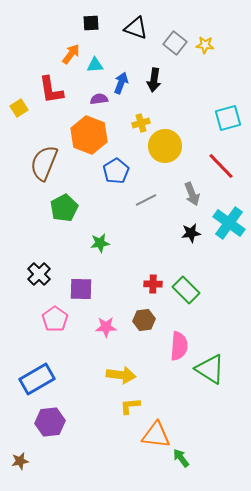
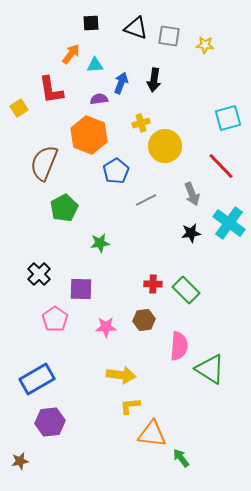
gray square: moved 6 px left, 7 px up; rotated 30 degrees counterclockwise
orange triangle: moved 4 px left, 1 px up
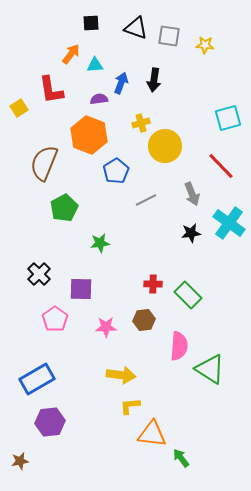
green rectangle: moved 2 px right, 5 px down
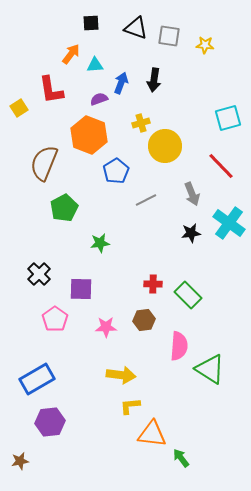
purple semicircle: rotated 12 degrees counterclockwise
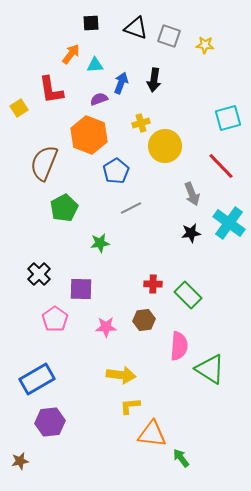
gray square: rotated 10 degrees clockwise
gray line: moved 15 px left, 8 px down
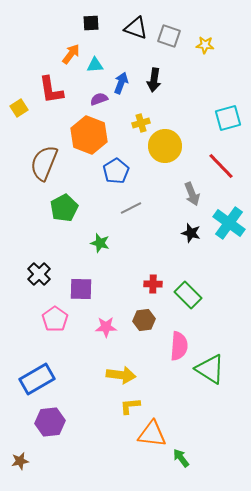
black star: rotated 24 degrees clockwise
green star: rotated 24 degrees clockwise
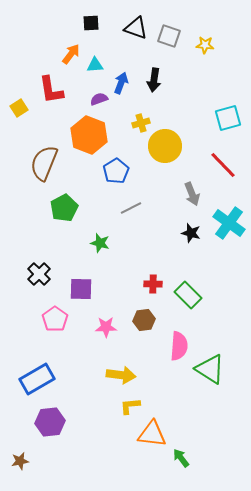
red line: moved 2 px right, 1 px up
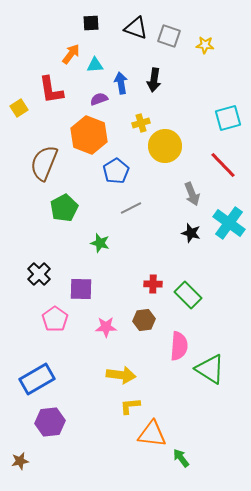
blue arrow: rotated 30 degrees counterclockwise
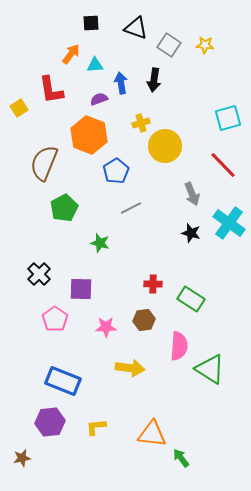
gray square: moved 9 px down; rotated 15 degrees clockwise
green rectangle: moved 3 px right, 4 px down; rotated 12 degrees counterclockwise
yellow arrow: moved 9 px right, 7 px up
blue rectangle: moved 26 px right, 2 px down; rotated 52 degrees clockwise
yellow L-shape: moved 34 px left, 21 px down
brown star: moved 2 px right, 3 px up
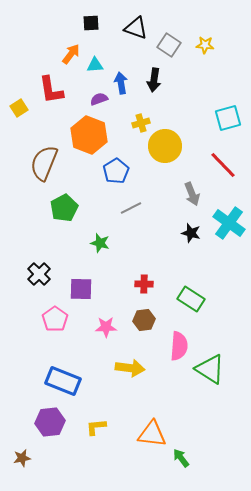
red cross: moved 9 px left
